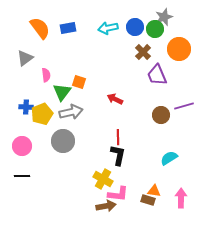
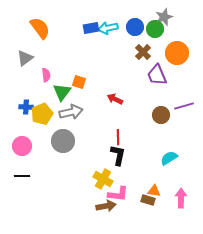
blue rectangle: moved 23 px right
orange circle: moved 2 px left, 4 px down
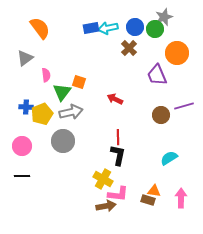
brown cross: moved 14 px left, 4 px up
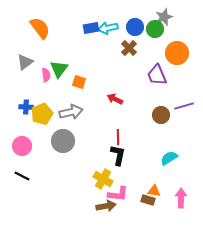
gray triangle: moved 4 px down
green triangle: moved 3 px left, 23 px up
black line: rotated 28 degrees clockwise
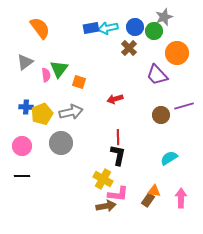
green circle: moved 1 px left, 2 px down
purple trapezoid: rotated 20 degrees counterclockwise
red arrow: rotated 42 degrees counterclockwise
gray circle: moved 2 px left, 2 px down
black line: rotated 28 degrees counterclockwise
brown rectangle: rotated 72 degrees counterclockwise
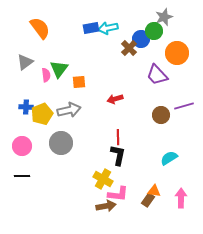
blue circle: moved 6 px right, 12 px down
orange square: rotated 24 degrees counterclockwise
gray arrow: moved 2 px left, 2 px up
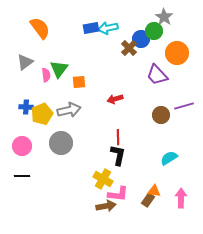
gray star: rotated 18 degrees counterclockwise
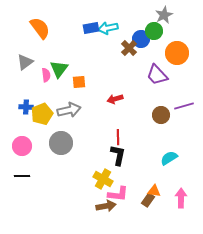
gray star: moved 2 px up; rotated 12 degrees clockwise
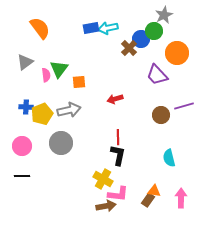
cyan semicircle: rotated 72 degrees counterclockwise
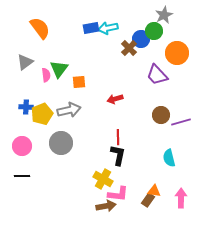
purple line: moved 3 px left, 16 px down
